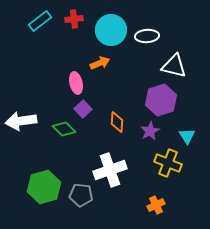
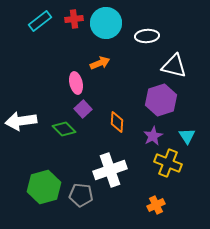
cyan circle: moved 5 px left, 7 px up
purple star: moved 3 px right, 5 px down
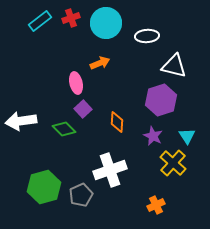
red cross: moved 3 px left, 1 px up; rotated 12 degrees counterclockwise
purple star: rotated 18 degrees counterclockwise
yellow cross: moved 5 px right; rotated 20 degrees clockwise
gray pentagon: rotated 30 degrees counterclockwise
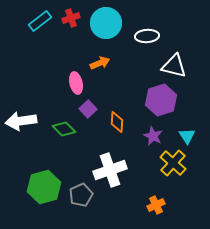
purple square: moved 5 px right
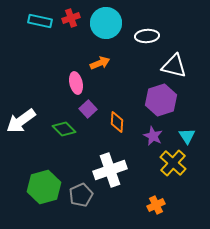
cyan rectangle: rotated 50 degrees clockwise
white arrow: rotated 28 degrees counterclockwise
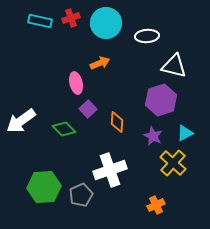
cyan triangle: moved 2 px left, 3 px up; rotated 36 degrees clockwise
green hexagon: rotated 12 degrees clockwise
